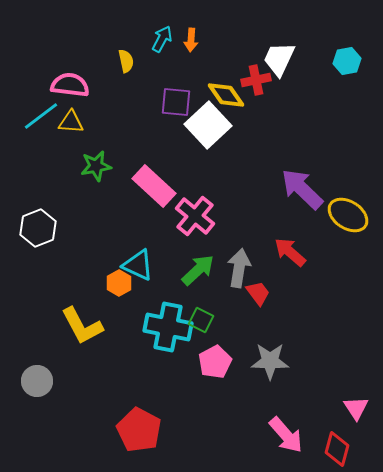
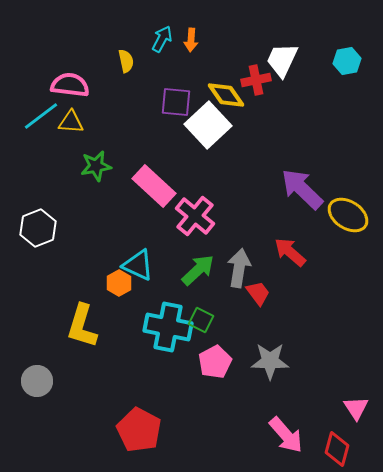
white trapezoid: moved 3 px right, 1 px down
yellow L-shape: rotated 45 degrees clockwise
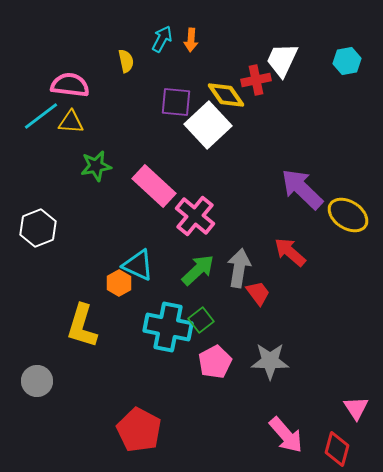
green square: rotated 25 degrees clockwise
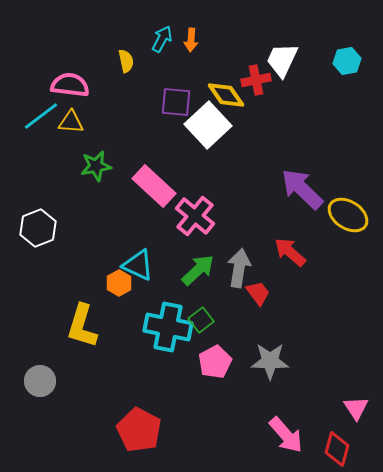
gray circle: moved 3 px right
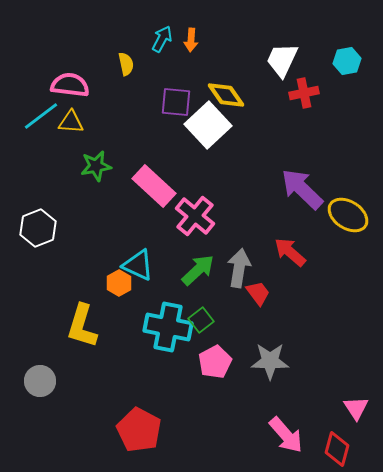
yellow semicircle: moved 3 px down
red cross: moved 48 px right, 13 px down
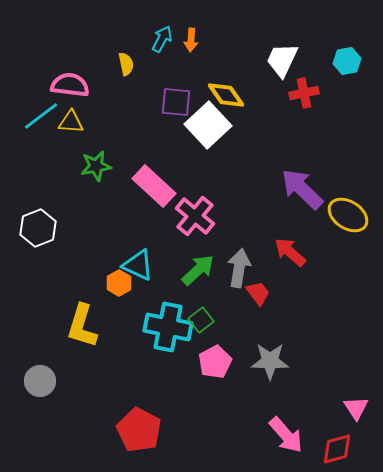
red diamond: rotated 60 degrees clockwise
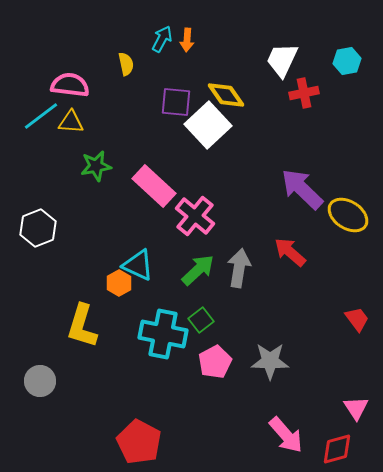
orange arrow: moved 4 px left
red trapezoid: moved 99 px right, 26 px down
cyan cross: moved 5 px left, 7 px down
red pentagon: moved 12 px down
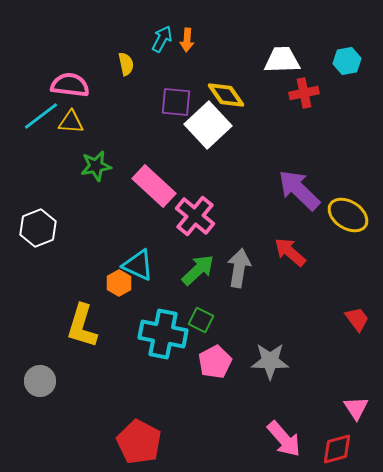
white trapezoid: rotated 63 degrees clockwise
purple arrow: moved 3 px left, 1 px down
green square: rotated 25 degrees counterclockwise
pink arrow: moved 2 px left, 4 px down
